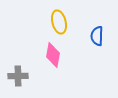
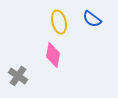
blue semicircle: moved 5 px left, 17 px up; rotated 54 degrees counterclockwise
gray cross: rotated 36 degrees clockwise
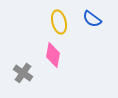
gray cross: moved 5 px right, 3 px up
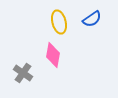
blue semicircle: rotated 72 degrees counterclockwise
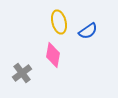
blue semicircle: moved 4 px left, 12 px down
gray cross: moved 1 px left; rotated 18 degrees clockwise
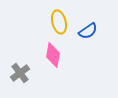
gray cross: moved 2 px left
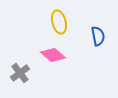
blue semicircle: moved 10 px right, 5 px down; rotated 66 degrees counterclockwise
pink diamond: rotated 60 degrees counterclockwise
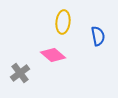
yellow ellipse: moved 4 px right; rotated 20 degrees clockwise
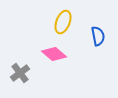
yellow ellipse: rotated 15 degrees clockwise
pink diamond: moved 1 px right, 1 px up
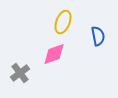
pink diamond: rotated 60 degrees counterclockwise
